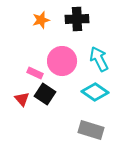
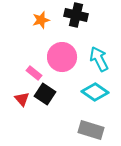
black cross: moved 1 px left, 4 px up; rotated 15 degrees clockwise
pink circle: moved 4 px up
pink rectangle: moved 1 px left; rotated 14 degrees clockwise
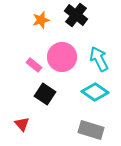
black cross: rotated 25 degrees clockwise
pink rectangle: moved 8 px up
red triangle: moved 25 px down
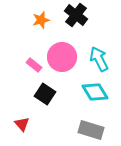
cyan diamond: rotated 24 degrees clockwise
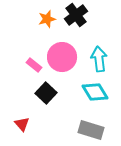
black cross: rotated 15 degrees clockwise
orange star: moved 6 px right, 1 px up
cyan arrow: rotated 20 degrees clockwise
black square: moved 1 px right, 1 px up; rotated 10 degrees clockwise
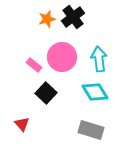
black cross: moved 3 px left, 2 px down
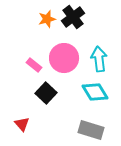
pink circle: moved 2 px right, 1 px down
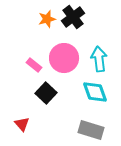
cyan diamond: rotated 12 degrees clockwise
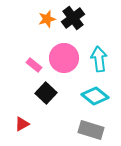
black cross: moved 1 px down
cyan diamond: moved 4 px down; rotated 32 degrees counterclockwise
red triangle: rotated 42 degrees clockwise
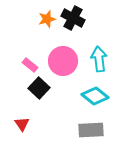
black cross: rotated 25 degrees counterclockwise
pink circle: moved 1 px left, 3 px down
pink rectangle: moved 4 px left
black square: moved 7 px left, 5 px up
red triangle: rotated 35 degrees counterclockwise
gray rectangle: rotated 20 degrees counterclockwise
